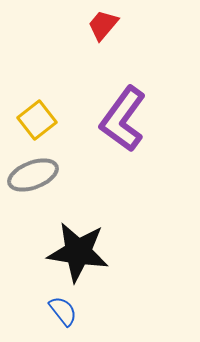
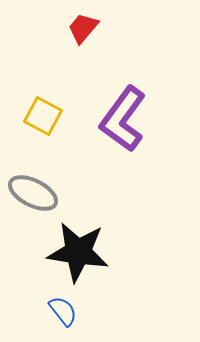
red trapezoid: moved 20 px left, 3 px down
yellow square: moved 6 px right, 4 px up; rotated 24 degrees counterclockwise
gray ellipse: moved 18 px down; rotated 48 degrees clockwise
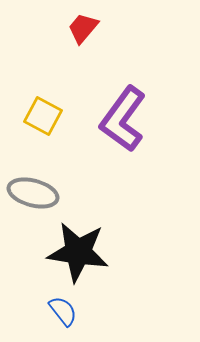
gray ellipse: rotated 12 degrees counterclockwise
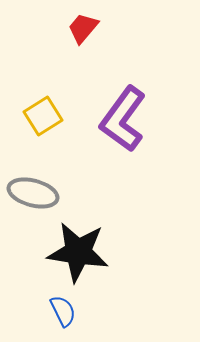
yellow square: rotated 30 degrees clockwise
blue semicircle: rotated 12 degrees clockwise
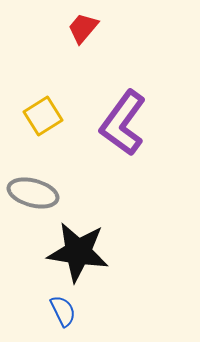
purple L-shape: moved 4 px down
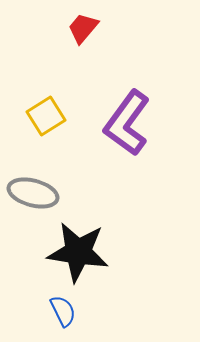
yellow square: moved 3 px right
purple L-shape: moved 4 px right
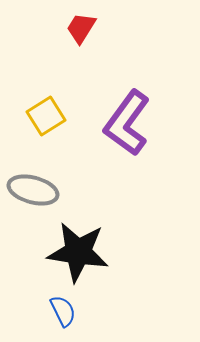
red trapezoid: moved 2 px left; rotated 8 degrees counterclockwise
gray ellipse: moved 3 px up
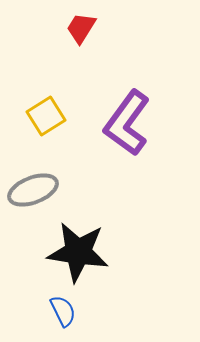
gray ellipse: rotated 36 degrees counterclockwise
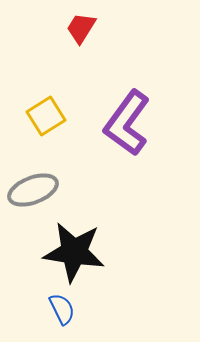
black star: moved 4 px left
blue semicircle: moved 1 px left, 2 px up
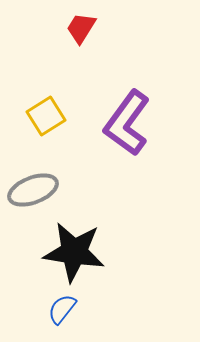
blue semicircle: rotated 116 degrees counterclockwise
